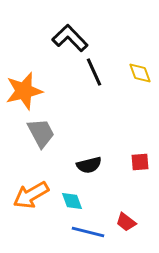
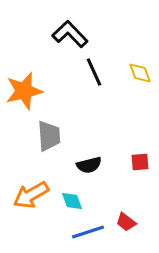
black L-shape: moved 4 px up
gray trapezoid: moved 8 px right, 3 px down; rotated 24 degrees clockwise
blue line: rotated 32 degrees counterclockwise
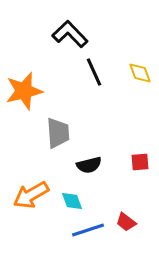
gray trapezoid: moved 9 px right, 3 px up
blue line: moved 2 px up
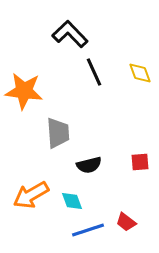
orange star: rotated 21 degrees clockwise
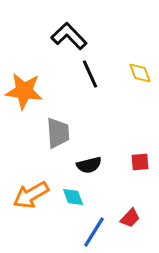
black L-shape: moved 1 px left, 2 px down
black line: moved 4 px left, 2 px down
cyan diamond: moved 1 px right, 4 px up
red trapezoid: moved 4 px right, 4 px up; rotated 85 degrees counterclockwise
blue line: moved 6 px right, 2 px down; rotated 40 degrees counterclockwise
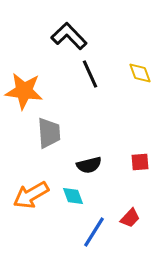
gray trapezoid: moved 9 px left
cyan diamond: moved 1 px up
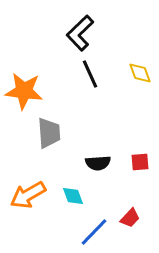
black L-shape: moved 11 px right, 3 px up; rotated 90 degrees counterclockwise
black semicircle: moved 9 px right, 2 px up; rotated 10 degrees clockwise
orange arrow: moved 3 px left
blue line: rotated 12 degrees clockwise
